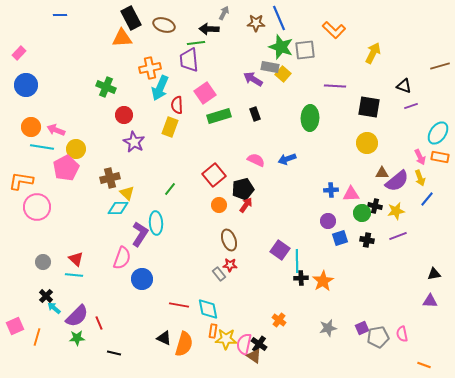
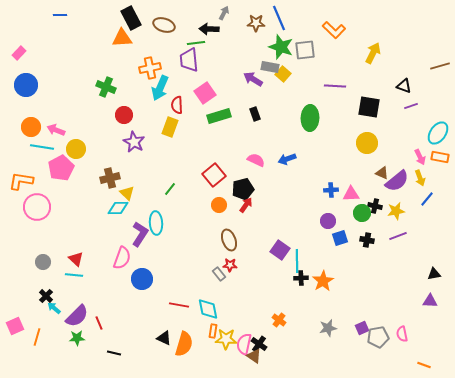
pink pentagon at (66, 168): moved 5 px left
brown triangle at (382, 173): rotated 24 degrees clockwise
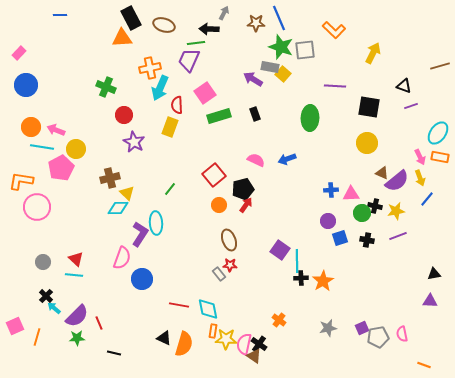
purple trapezoid at (189, 60): rotated 30 degrees clockwise
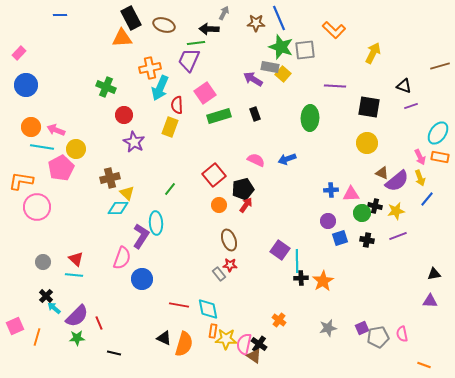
purple L-shape at (140, 234): moved 1 px right, 2 px down
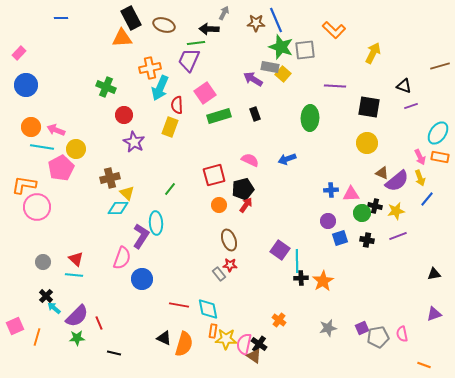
blue line at (60, 15): moved 1 px right, 3 px down
blue line at (279, 18): moved 3 px left, 2 px down
pink semicircle at (256, 160): moved 6 px left
red square at (214, 175): rotated 25 degrees clockwise
orange L-shape at (21, 181): moved 3 px right, 4 px down
purple triangle at (430, 301): moved 4 px right, 13 px down; rotated 21 degrees counterclockwise
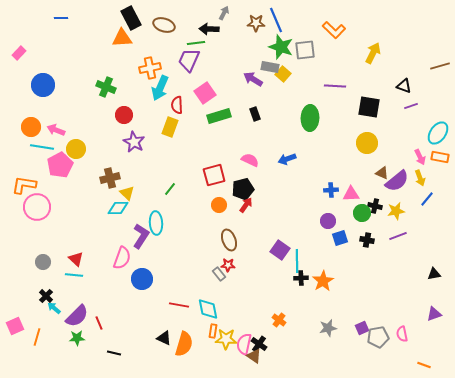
blue circle at (26, 85): moved 17 px right
pink pentagon at (61, 168): moved 1 px left, 3 px up
red star at (230, 265): moved 2 px left
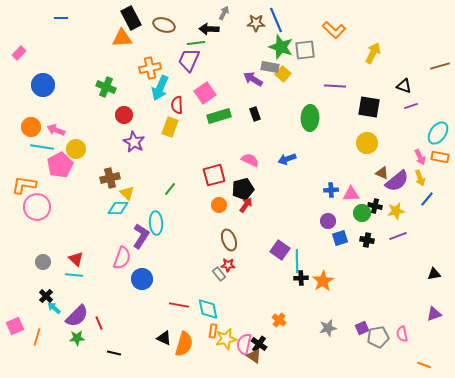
yellow star at (226, 339): rotated 15 degrees counterclockwise
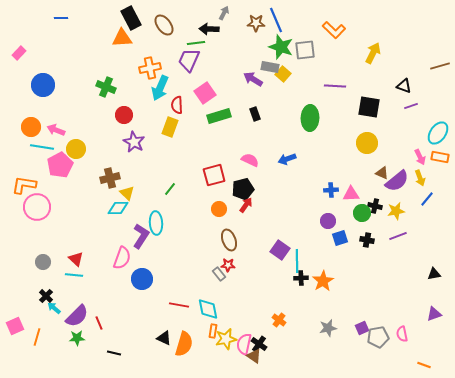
brown ellipse at (164, 25): rotated 35 degrees clockwise
orange circle at (219, 205): moved 4 px down
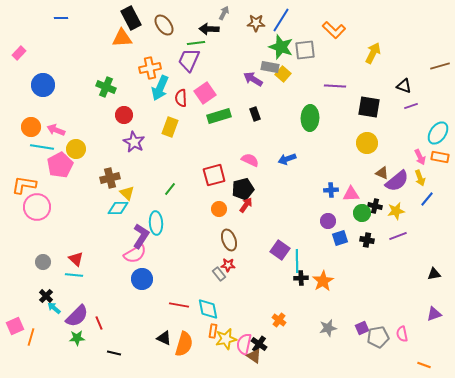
blue line at (276, 20): moved 5 px right; rotated 55 degrees clockwise
red semicircle at (177, 105): moved 4 px right, 7 px up
pink semicircle at (122, 258): moved 13 px right, 4 px up; rotated 40 degrees clockwise
orange line at (37, 337): moved 6 px left
